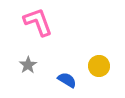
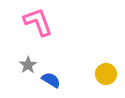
yellow circle: moved 7 px right, 8 px down
blue semicircle: moved 16 px left
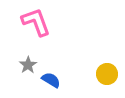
pink L-shape: moved 2 px left
yellow circle: moved 1 px right
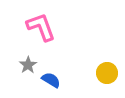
pink L-shape: moved 5 px right, 5 px down
yellow circle: moved 1 px up
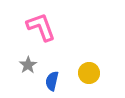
yellow circle: moved 18 px left
blue semicircle: moved 1 px right, 1 px down; rotated 108 degrees counterclockwise
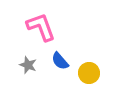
gray star: rotated 18 degrees counterclockwise
blue semicircle: moved 8 px right, 20 px up; rotated 54 degrees counterclockwise
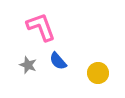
blue semicircle: moved 2 px left
yellow circle: moved 9 px right
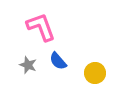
yellow circle: moved 3 px left
